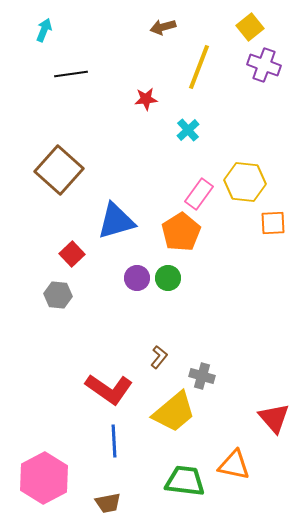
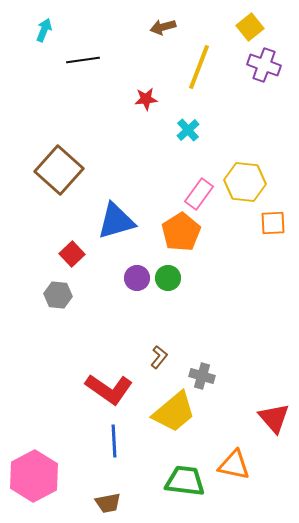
black line: moved 12 px right, 14 px up
pink hexagon: moved 10 px left, 2 px up
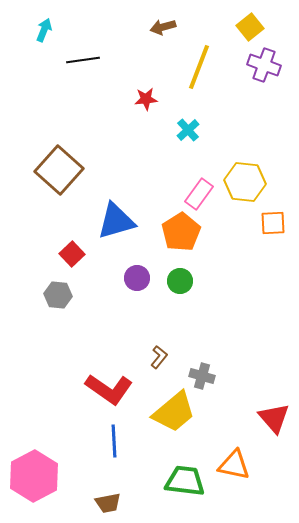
green circle: moved 12 px right, 3 px down
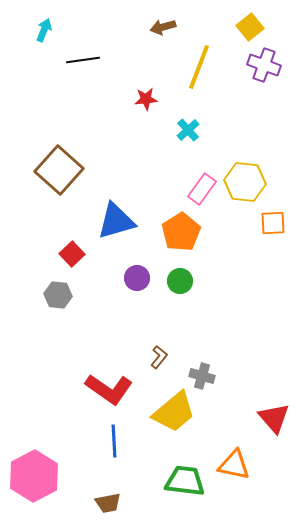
pink rectangle: moved 3 px right, 5 px up
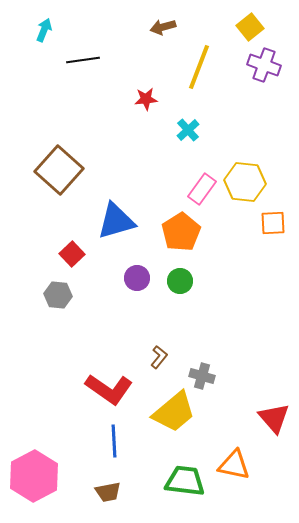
brown trapezoid: moved 11 px up
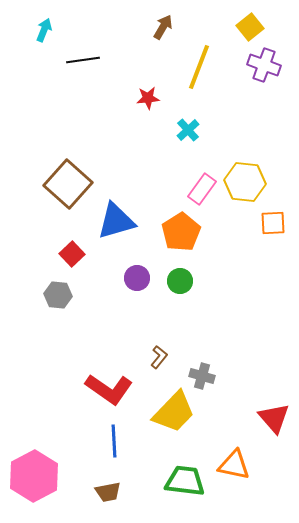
brown arrow: rotated 135 degrees clockwise
red star: moved 2 px right, 1 px up
brown square: moved 9 px right, 14 px down
yellow trapezoid: rotated 6 degrees counterclockwise
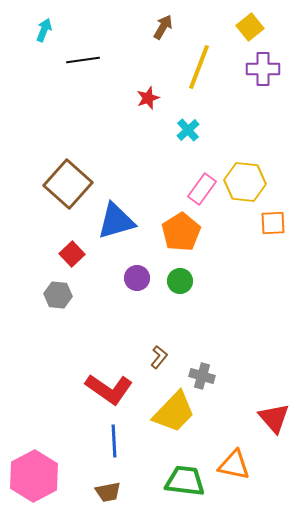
purple cross: moved 1 px left, 4 px down; rotated 20 degrees counterclockwise
red star: rotated 15 degrees counterclockwise
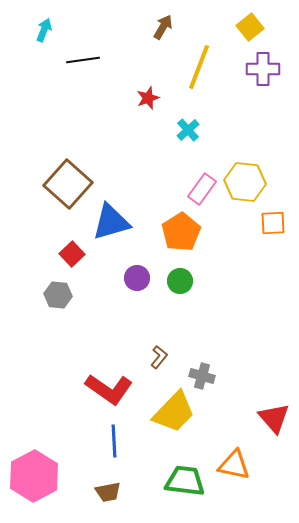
blue triangle: moved 5 px left, 1 px down
